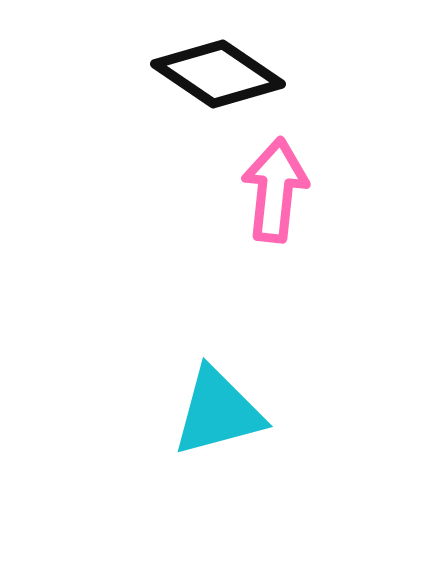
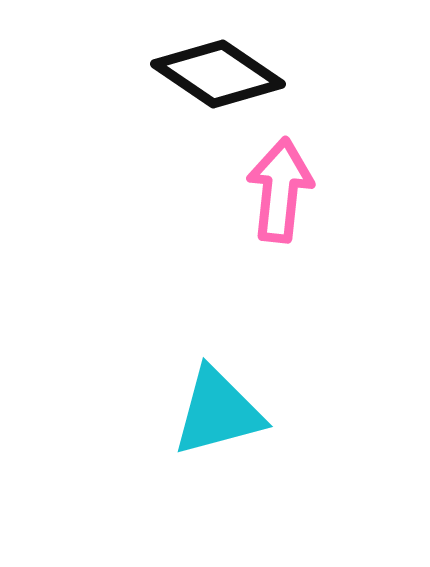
pink arrow: moved 5 px right
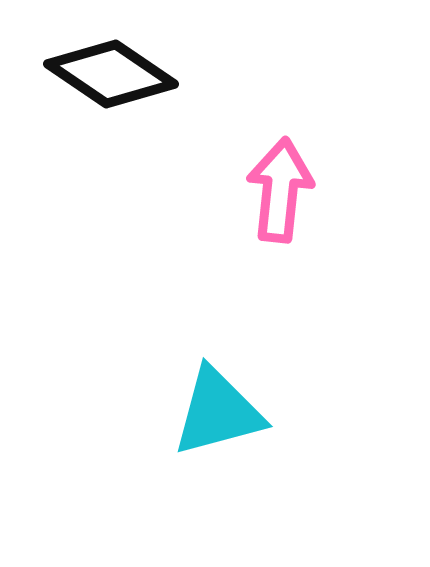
black diamond: moved 107 px left
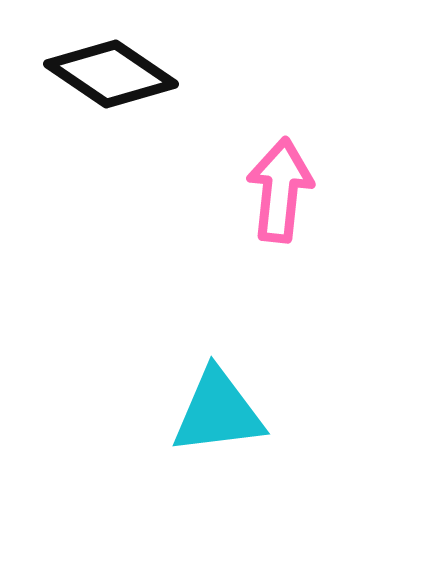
cyan triangle: rotated 8 degrees clockwise
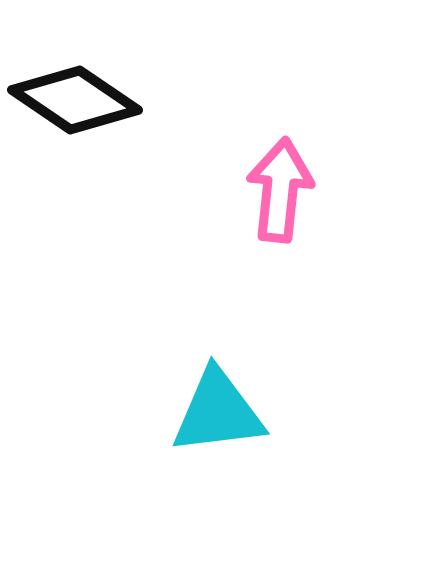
black diamond: moved 36 px left, 26 px down
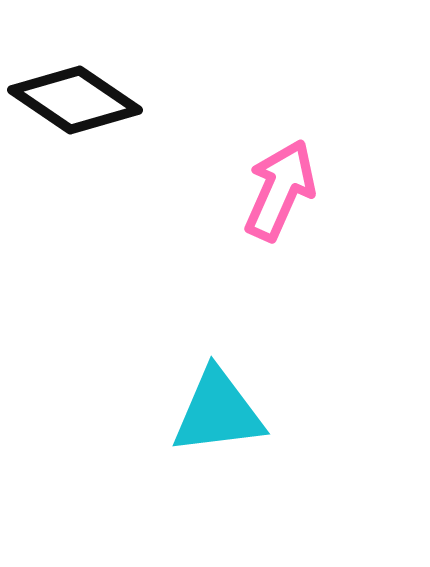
pink arrow: rotated 18 degrees clockwise
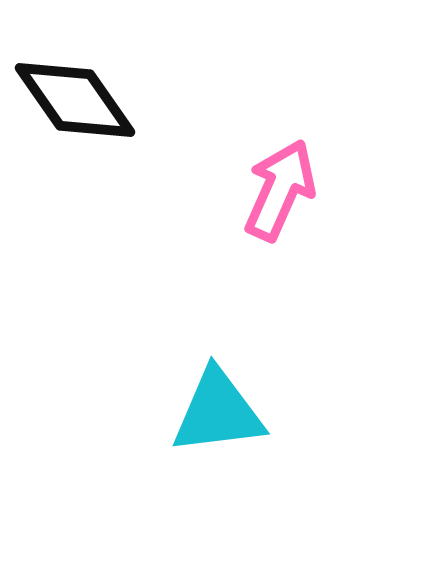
black diamond: rotated 21 degrees clockwise
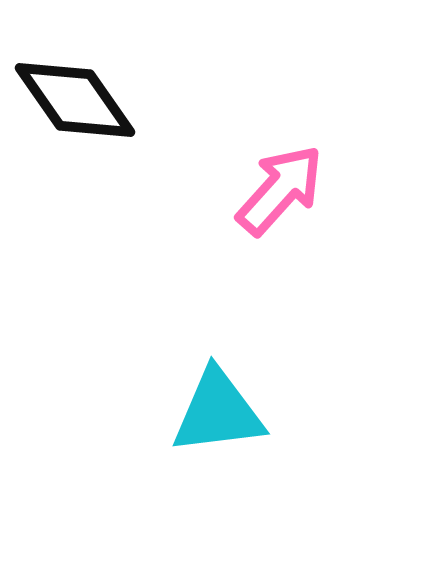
pink arrow: rotated 18 degrees clockwise
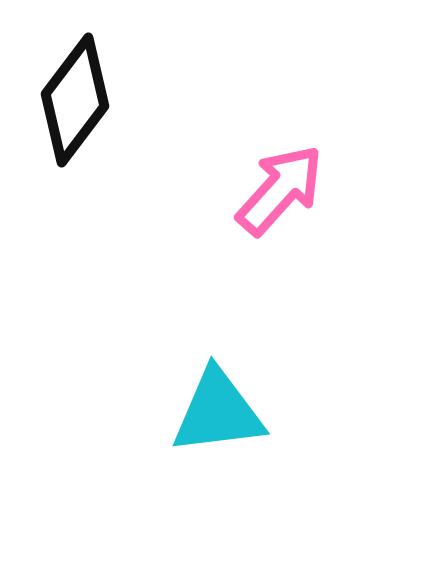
black diamond: rotated 72 degrees clockwise
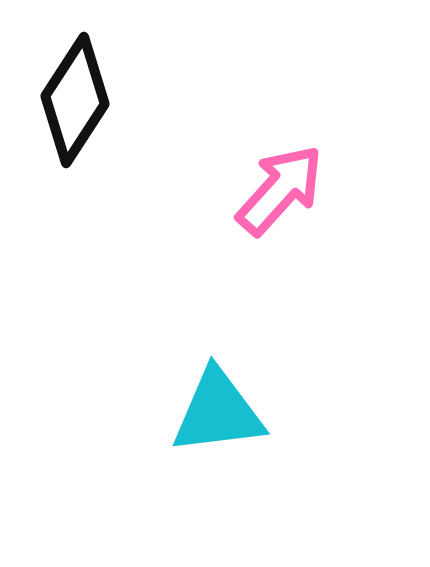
black diamond: rotated 4 degrees counterclockwise
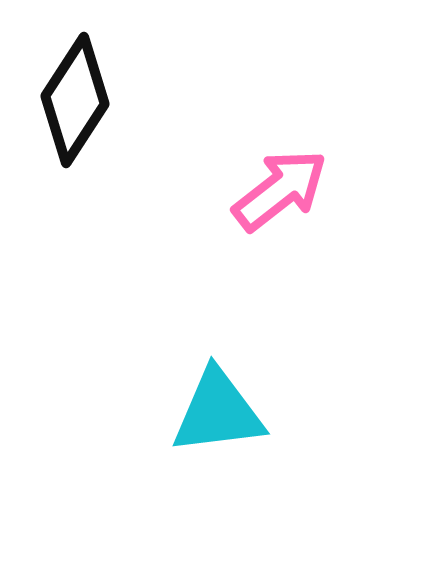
pink arrow: rotated 10 degrees clockwise
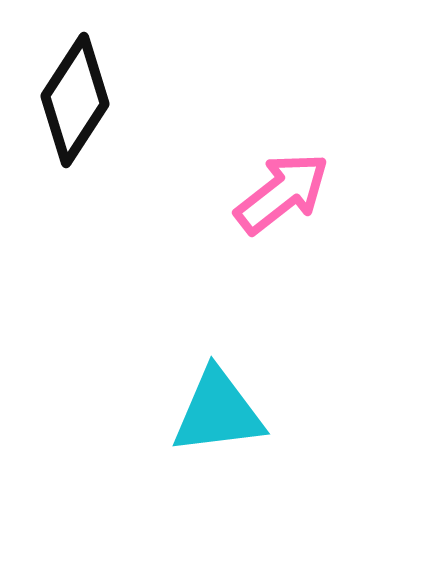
pink arrow: moved 2 px right, 3 px down
